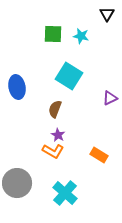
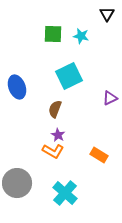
cyan square: rotated 32 degrees clockwise
blue ellipse: rotated 10 degrees counterclockwise
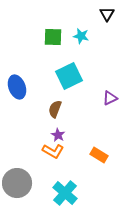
green square: moved 3 px down
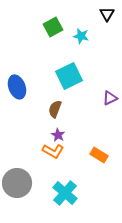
green square: moved 10 px up; rotated 30 degrees counterclockwise
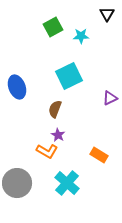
cyan star: rotated 14 degrees counterclockwise
orange L-shape: moved 6 px left
cyan cross: moved 2 px right, 10 px up
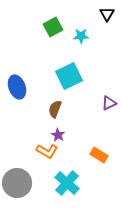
purple triangle: moved 1 px left, 5 px down
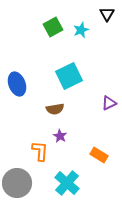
cyan star: moved 6 px up; rotated 21 degrees counterclockwise
blue ellipse: moved 3 px up
brown semicircle: rotated 120 degrees counterclockwise
purple star: moved 2 px right, 1 px down
orange L-shape: moved 7 px left; rotated 115 degrees counterclockwise
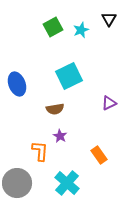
black triangle: moved 2 px right, 5 px down
orange rectangle: rotated 24 degrees clockwise
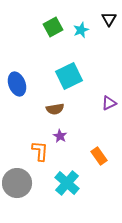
orange rectangle: moved 1 px down
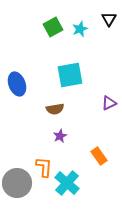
cyan star: moved 1 px left, 1 px up
cyan square: moved 1 px right, 1 px up; rotated 16 degrees clockwise
purple star: rotated 16 degrees clockwise
orange L-shape: moved 4 px right, 16 px down
